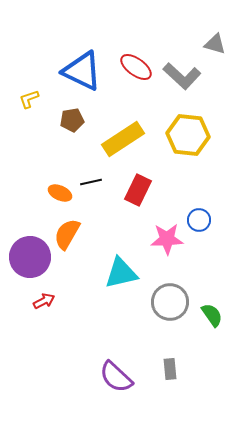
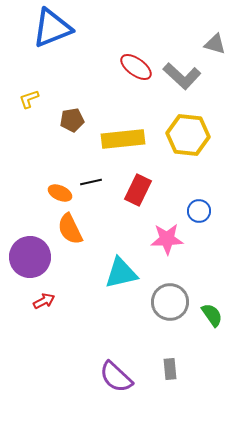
blue triangle: moved 30 px left, 43 px up; rotated 48 degrees counterclockwise
yellow rectangle: rotated 27 degrees clockwise
blue circle: moved 9 px up
orange semicircle: moved 3 px right, 5 px up; rotated 56 degrees counterclockwise
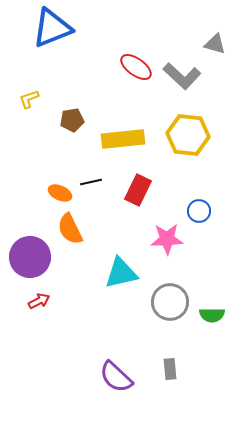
red arrow: moved 5 px left
green semicircle: rotated 125 degrees clockwise
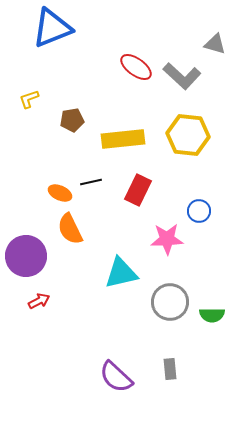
purple circle: moved 4 px left, 1 px up
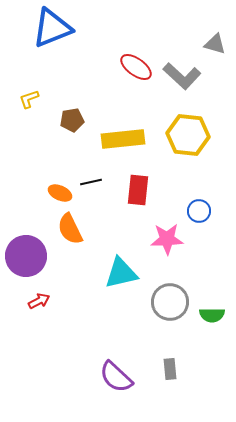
red rectangle: rotated 20 degrees counterclockwise
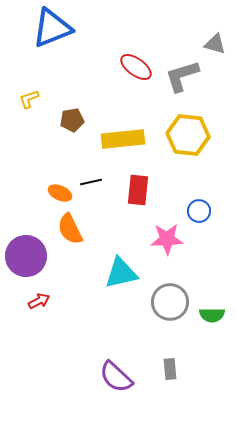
gray L-shape: rotated 120 degrees clockwise
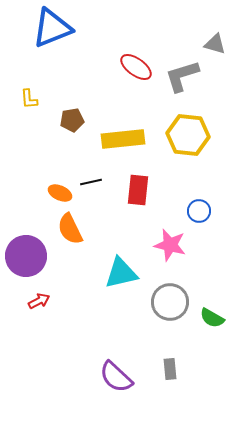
yellow L-shape: rotated 75 degrees counterclockwise
pink star: moved 3 px right, 6 px down; rotated 16 degrees clockwise
green semicircle: moved 3 px down; rotated 30 degrees clockwise
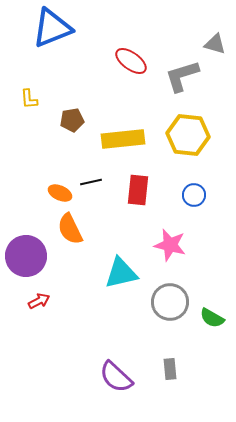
red ellipse: moved 5 px left, 6 px up
blue circle: moved 5 px left, 16 px up
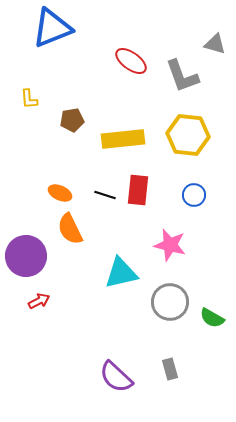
gray L-shape: rotated 93 degrees counterclockwise
black line: moved 14 px right, 13 px down; rotated 30 degrees clockwise
gray rectangle: rotated 10 degrees counterclockwise
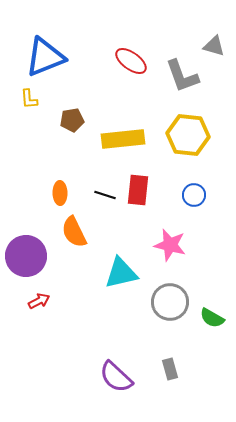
blue triangle: moved 7 px left, 29 px down
gray triangle: moved 1 px left, 2 px down
orange ellipse: rotated 65 degrees clockwise
orange semicircle: moved 4 px right, 3 px down
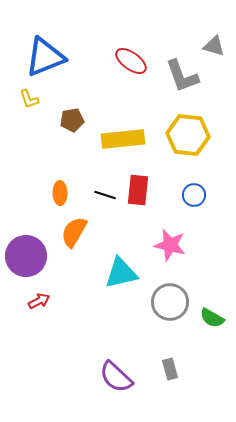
yellow L-shape: rotated 15 degrees counterclockwise
orange semicircle: rotated 56 degrees clockwise
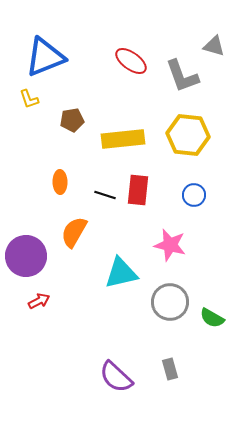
orange ellipse: moved 11 px up
